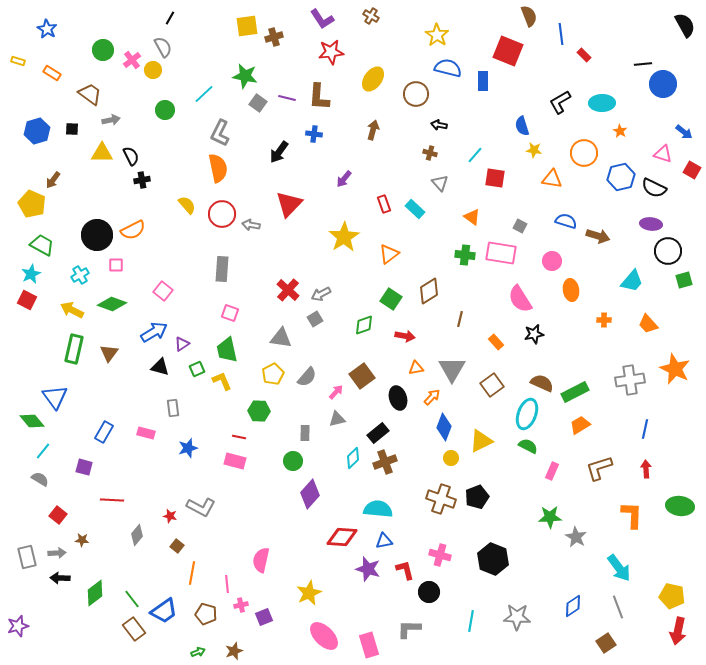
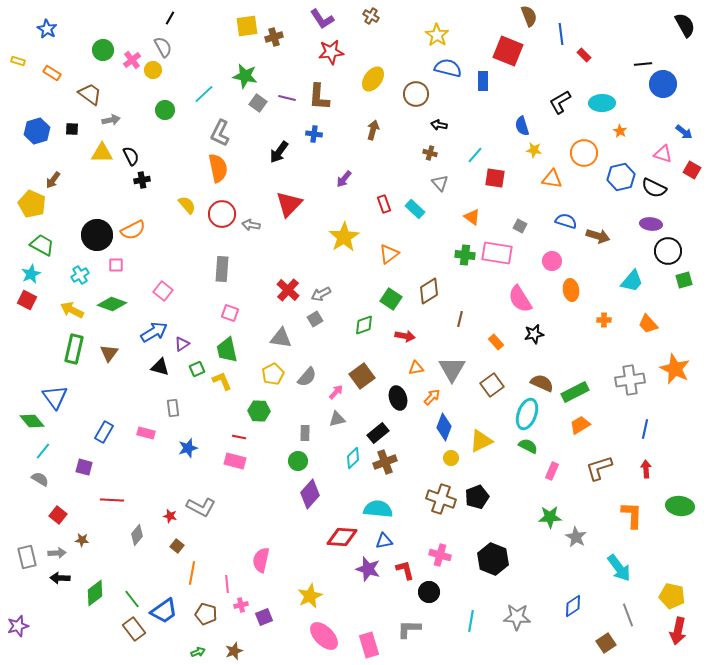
pink rectangle at (501, 253): moved 4 px left
green circle at (293, 461): moved 5 px right
yellow star at (309, 593): moved 1 px right, 3 px down
gray line at (618, 607): moved 10 px right, 8 px down
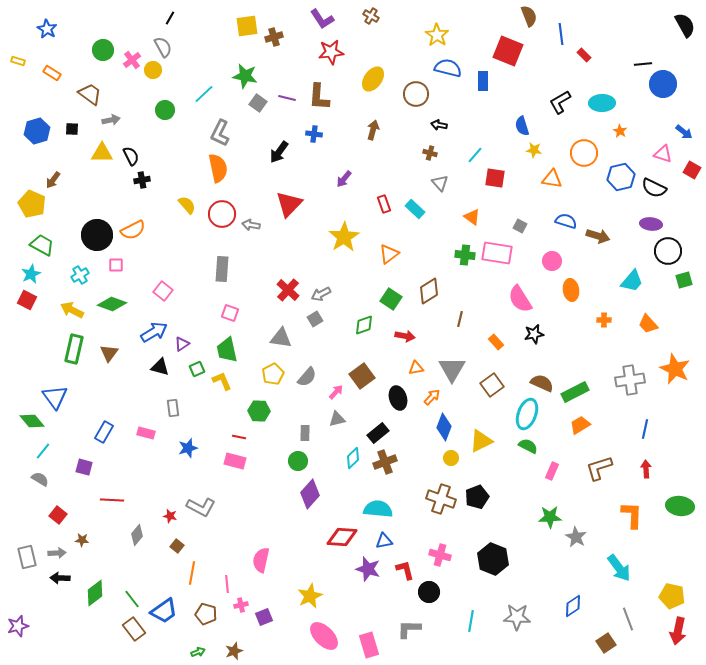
gray line at (628, 615): moved 4 px down
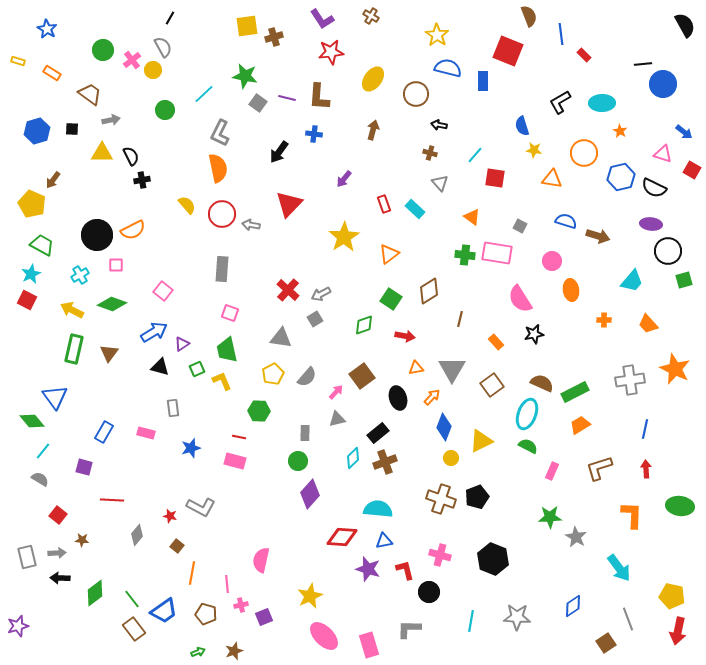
blue star at (188, 448): moved 3 px right
